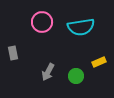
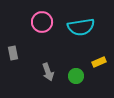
gray arrow: rotated 48 degrees counterclockwise
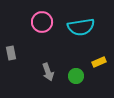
gray rectangle: moved 2 px left
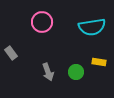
cyan semicircle: moved 11 px right
gray rectangle: rotated 24 degrees counterclockwise
yellow rectangle: rotated 32 degrees clockwise
green circle: moved 4 px up
